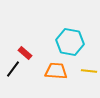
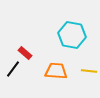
cyan hexagon: moved 2 px right, 7 px up
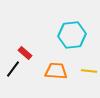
cyan hexagon: rotated 16 degrees counterclockwise
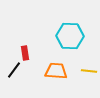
cyan hexagon: moved 2 px left, 1 px down; rotated 8 degrees clockwise
red rectangle: rotated 40 degrees clockwise
black line: moved 1 px right, 1 px down
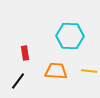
black line: moved 4 px right, 11 px down
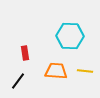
yellow line: moved 4 px left
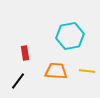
cyan hexagon: rotated 12 degrees counterclockwise
yellow line: moved 2 px right
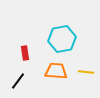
cyan hexagon: moved 8 px left, 3 px down
yellow line: moved 1 px left, 1 px down
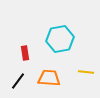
cyan hexagon: moved 2 px left
orange trapezoid: moved 7 px left, 7 px down
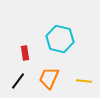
cyan hexagon: rotated 24 degrees clockwise
yellow line: moved 2 px left, 9 px down
orange trapezoid: rotated 70 degrees counterclockwise
